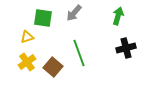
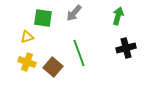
yellow cross: rotated 36 degrees counterclockwise
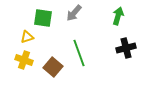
yellow cross: moved 3 px left, 2 px up
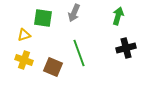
gray arrow: rotated 18 degrees counterclockwise
yellow triangle: moved 3 px left, 2 px up
brown square: rotated 18 degrees counterclockwise
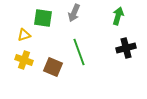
green line: moved 1 px up
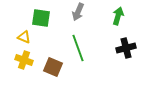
gray arrow: moved 4 px right, 1 px up
green square: moved 2 px left
yellow triangle: moved 2 px down; rotated 40 degrees clockwise
green line: moved 1 px left, 4 px up
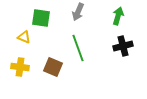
black cross: moved 3 px left, 2 px up
yellow cross: moved 4 px left, 7 px down; rotated 12 degrees counterclockwise
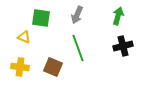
gray arrow: moved 1 px left, 3 px down
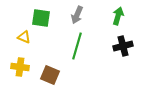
green line: moved 1 px left, 2 px up; rotated 36 degrees clockwise
brown square: moved 3 px left, 8 px down
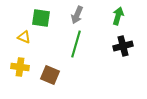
green line: moved 1 px left, 2 px up
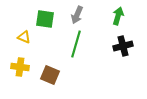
green square: moved 4 px right, 1 px down
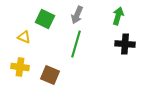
green square: rotated 18 degrees clockwise
black cross: moved 2 px right, 2 px up; rotated 18 degrees clockwise
